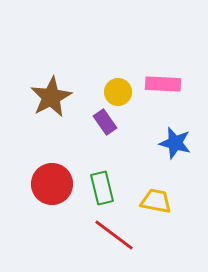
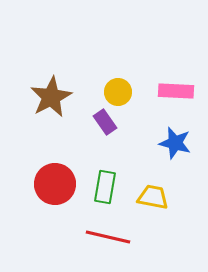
pink rectangle: moved 13 px right, 7 px down
red circle: moved 3 px right
green rectangle: moved 3 px right, 1 px up; rotated 24 degrees clockwise
yellow trapezoid: moved 3 px left, 4 px up
red line: moved 6 px left, 2 px down; rotated 24 degrees counterclockwise
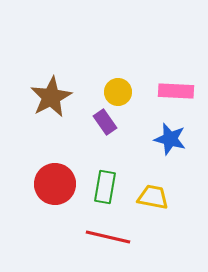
blue star: moved 5 px left, 4 px up
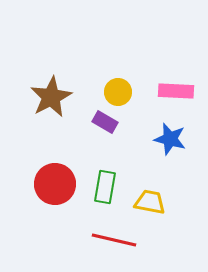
purple rectangle: rotated 25 degrees counterclockwise
yellow trapezoid: moved 3 px left, 5 px down
red line: moved 6 px right, 3 px down
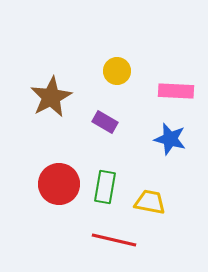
yellow circle: moved 1 px left, 21 px up
red circle: moved 4 px right
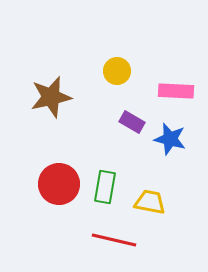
brown star: rotated 15 degrees clockwise
purple rectangle: moved 27 px right
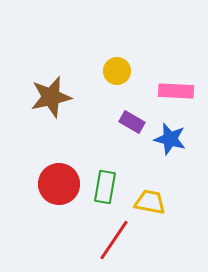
red line: rotated 69 degrees counterclockwise
